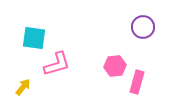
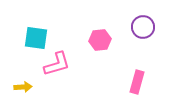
cyan square: moved 2 px right
pink hexagon: moved 15 px left, 26 px up
yellow arrow: rotated 48 degrees clockwise
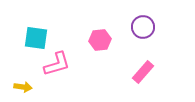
pink rectangle: moved 6 px right, 10 px up; rotated 25 degrees clockwise
yellow arrow: rotated 12 degrees clockwise
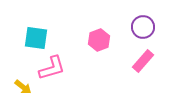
pink hexagon: moved 1 px left; rotated 15 degrees counterclockwise
pink L-shape: moved 5 px left, 4 px down
pink rectangle: moved 11 px up
yellow arrow: rotated 30 degrees clockwise
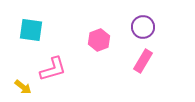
cyan square: moved 5 px left, 8 px up
pink rectangle: rotated 10 degrees counterclockwise
pink L-shape: moved 1 px right, 1 px down
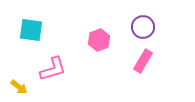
yellow arrow: moved 4 px left
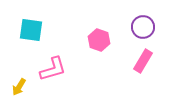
pink hexagon: rotated 20 degrees counterclockwise
yellow arrow: rotated 84 degrees clockwise
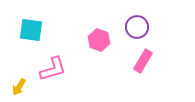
purple circle: moved 6 px left
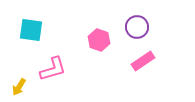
pink rectangle: rotated 25 degrees clockwise
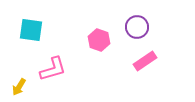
pink rectangle: moved 2 px right
